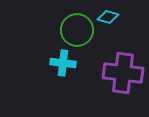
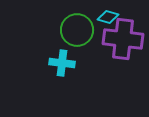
cyan cross: moved 1 px left
purple cross: moved 34 px up
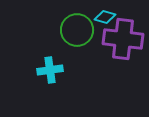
cyan diamond: moved 3 px left
cyan cross: moved 12 px left, 7 px down; rotated 15 degrees counterclockwise
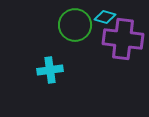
green circle: moved 2 px left, 5 px up
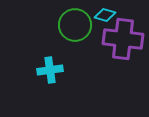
cyan diamond: moved 2 px up
